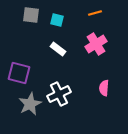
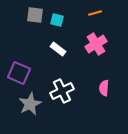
gray square: moved 4 px right
purple square: rotated 10 degrees clockwise
white cross: moved 3 px right, 3 px up
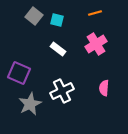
gray square: moved 1 px left, 1 px down; rotated 30 degrees clockwise
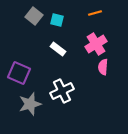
pink semicircle: moved 1 px left, 21 px up
gray star: rotated 10 degrees clockwise
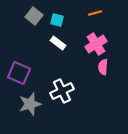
white rectangle: moved 6 px up
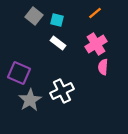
orange line: rotated 24 degrees counterclockwise
gray star: moved 4 px up; rotated 15 degrees counterclockwise
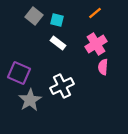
white cross: moved 5 px up
